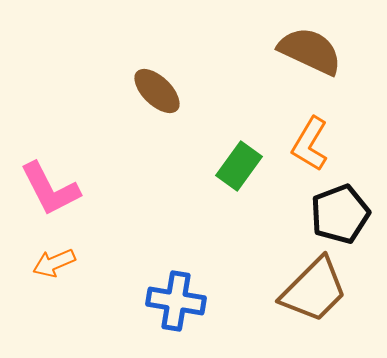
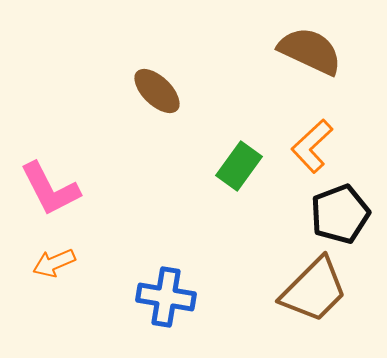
orange L-shape: moved 2 px right, 2 px down; rotated 16 degrees clockwise
blue cross: moved 10 px left, 4 px up
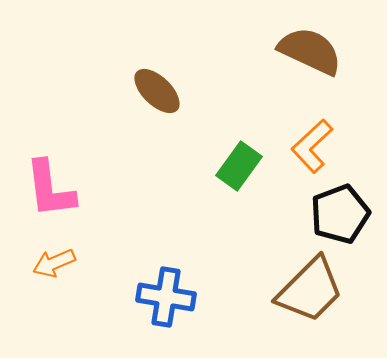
pink L-shape: rotated 20 degrees clockwise
brown trapezoid: moved 4 px left
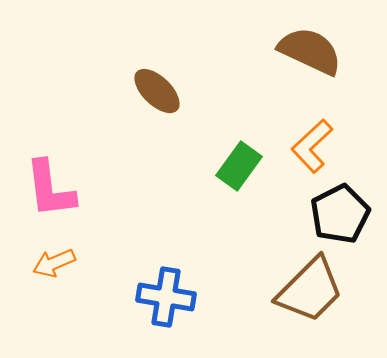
black pentagon: rotated 6 degrees counterclockwise
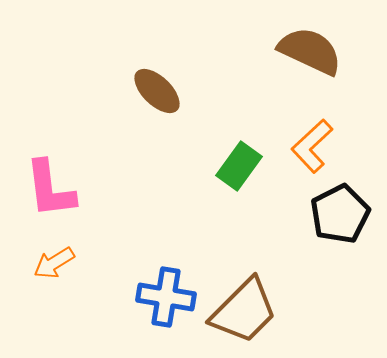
orange arrow: rotated 9 degrees counterclockwise
brown trapezoid: moved 66 px left, 21 px down
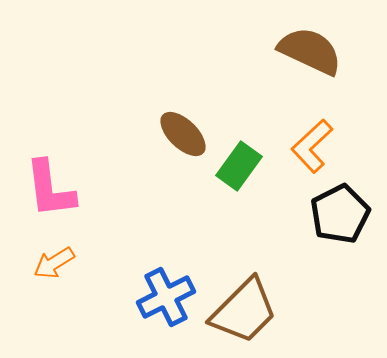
brown ellipse: moved 26 px right, 43 px down
blue cross: rotated 36 degrees counterclockwise
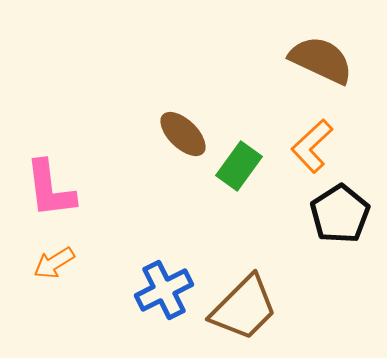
brown semicircle: moved 11 px right, 9 px down
black pentagon: rotated 6 degrees counterclockwise
blue cross: moved 2 px left, 7 px up
brown trapezoid: moved 3 px up
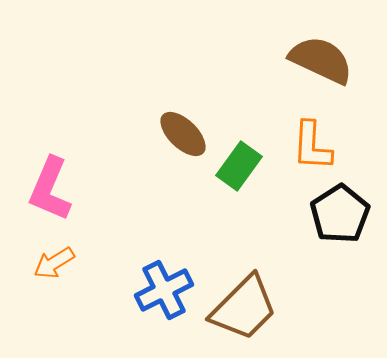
orange L-shape: rotated 44 degrees counterclockwise
pink L-shape: rotated 30 degrees clockwise
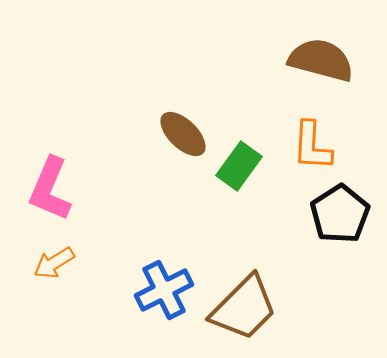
brown semicircle: rotated 10 degrees counterclockwise
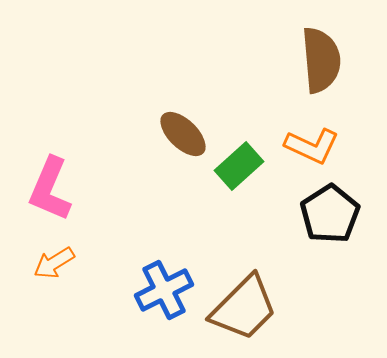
brown semicircle: rotated 70 degrees clockwise
orange L-shape: rotated 68 degrees counterclockwise
green rectangle: rotated 12 degrees clockwise
black pentagon: moved 10 px left
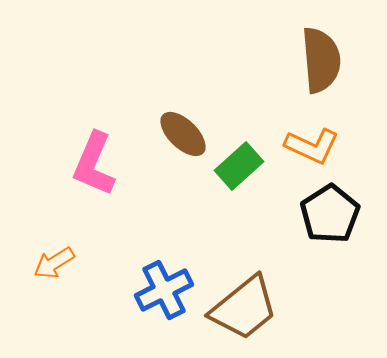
pink L-shape: moved 44 px right, 25 px up
brown trapezoid: rotated 6 degrees clockwise
